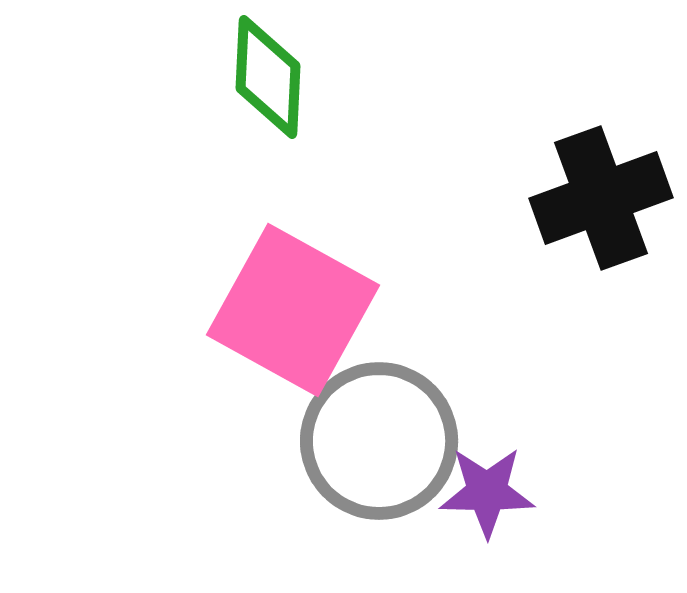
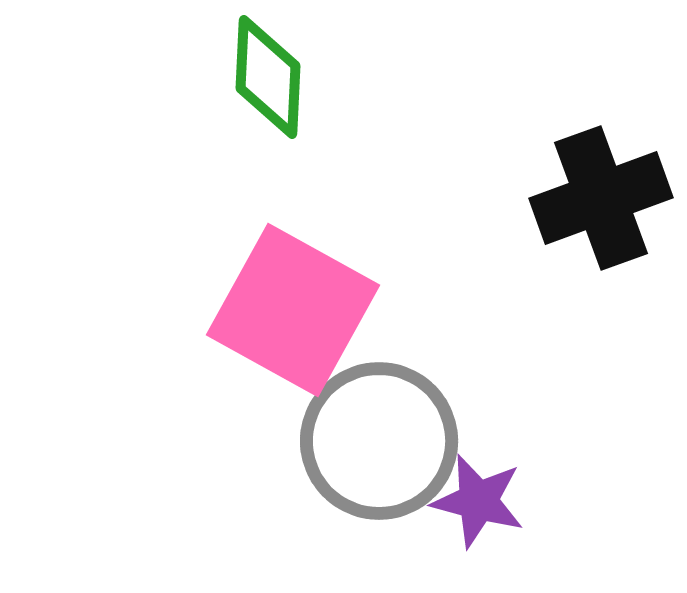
purple star: moved 9 px left, 9 px down; rotated 14 degrees clockwise
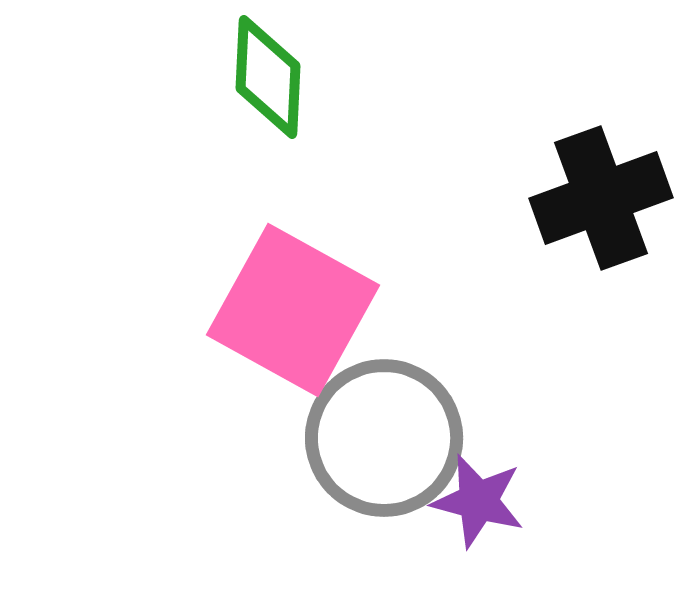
gray circle: moved 5 px right, 3 px up
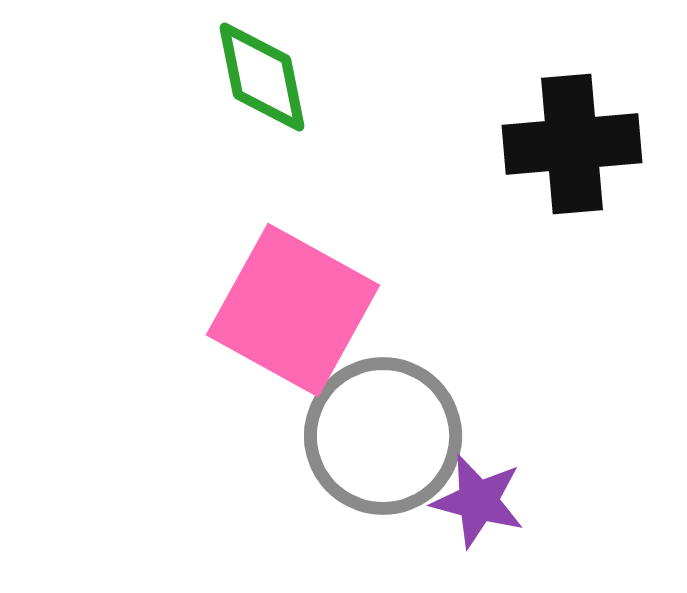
green diamond: moved 6 px left; rotated 14 degrees counterclockwise
black cross: moved 29 px left, 54 px up; rotated 15 degrees clockwise
gray circle: moved 1 px left, 2 px up
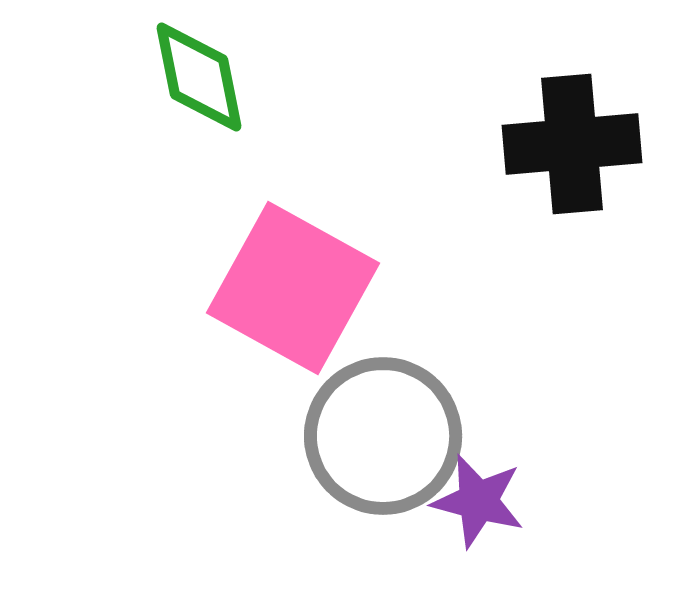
green diamond: moved 63 px left
pink square: moved 22 px up
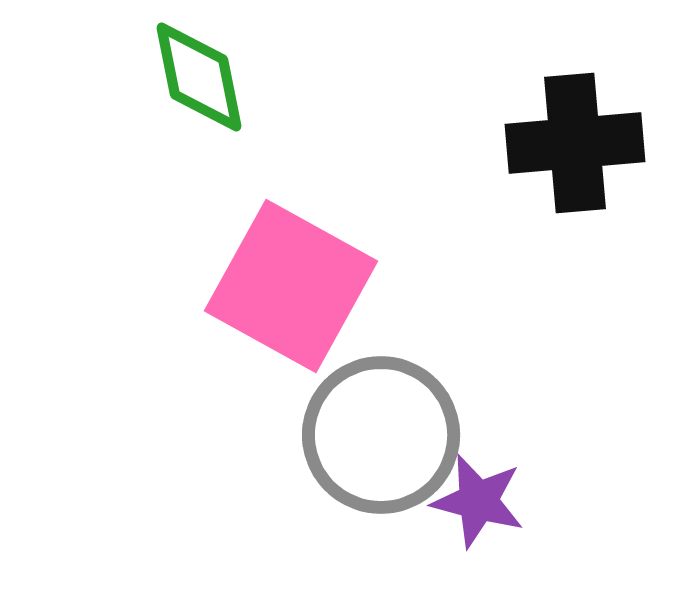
black cross: moved 3 px right, 1 px up
pink square: moved 2 px left, 2 px up
gray circle: moved 2 px left, 1 px up
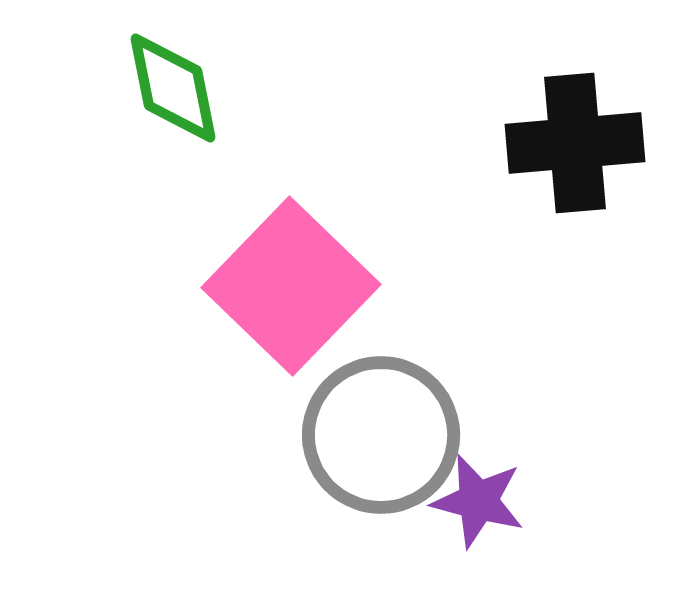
green diamond: moved 26 px left, 11 px down
pink square: rotated 15 degrees clockwise
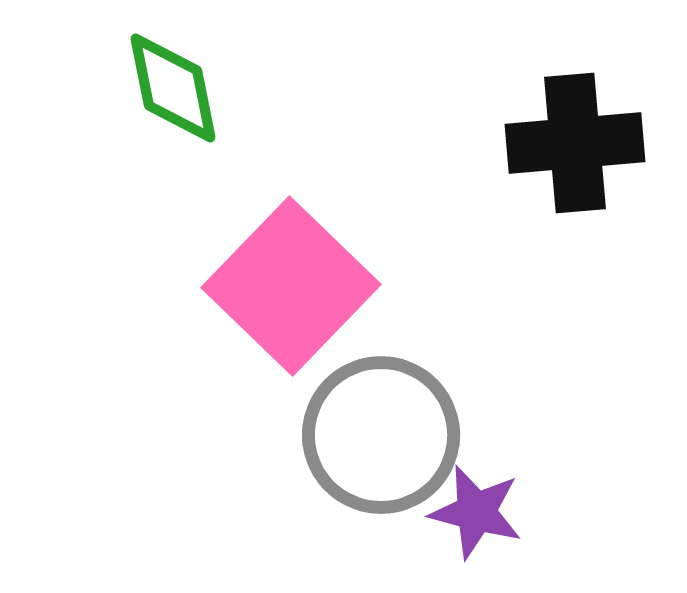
purple star: moved 2 px left, 11 px down
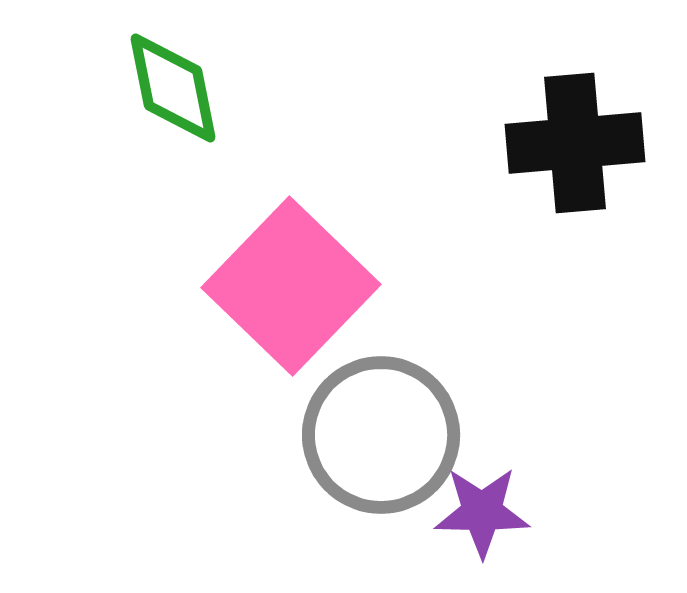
purple star: moved 6 px right; rotated 14 degrees counterclockwise
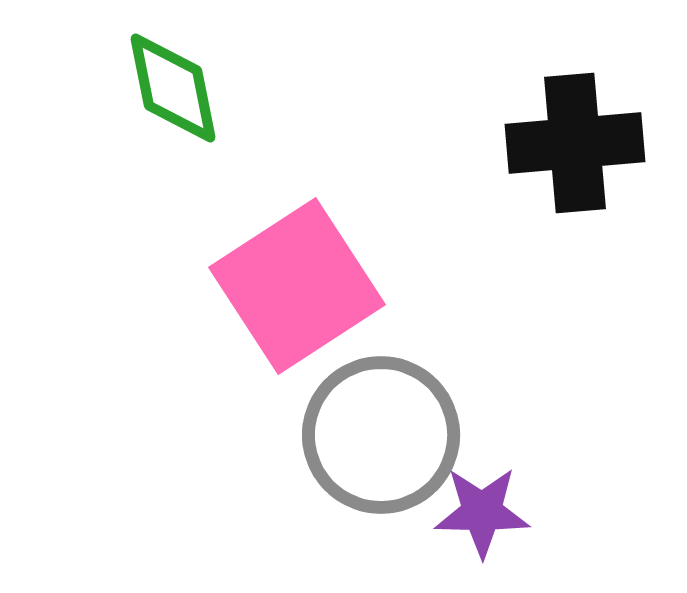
pink square: moved 6 px right; rotated 13 degrees clockwise
